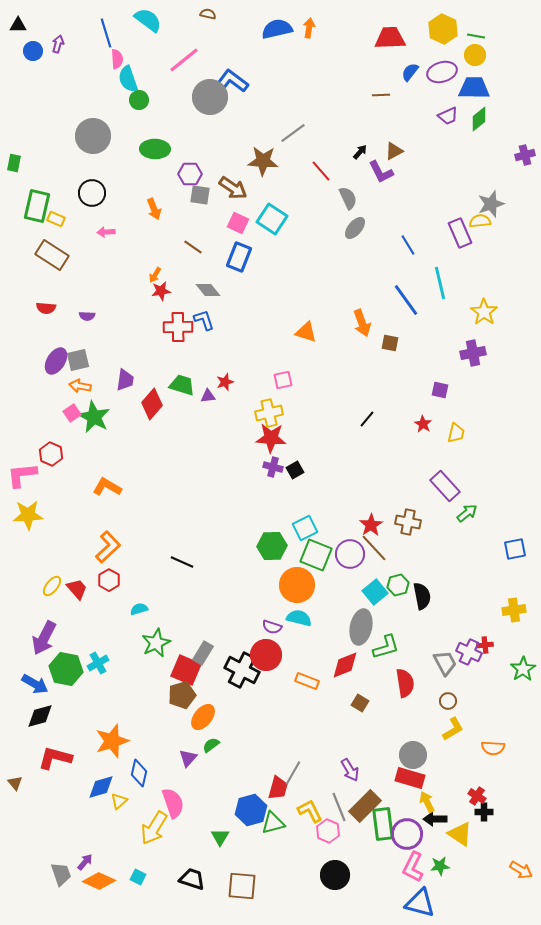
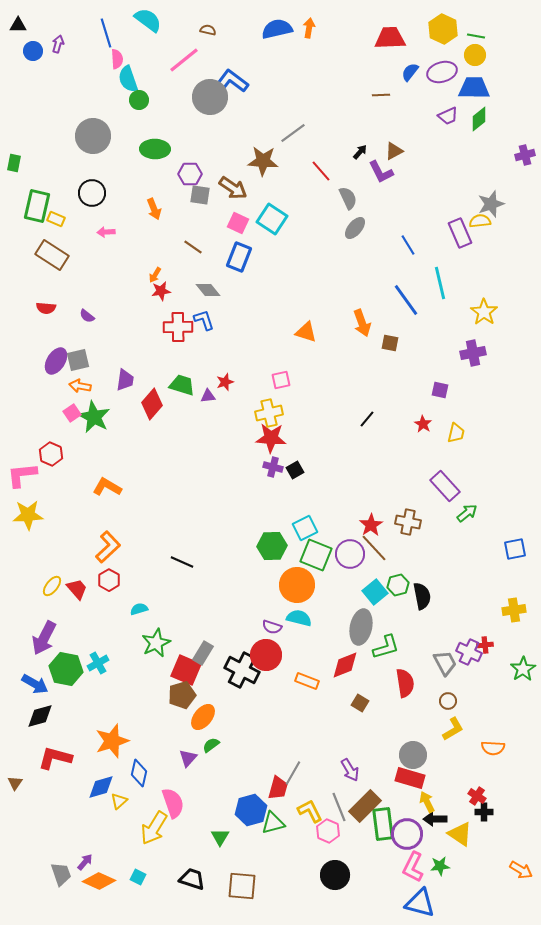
brown semicircle at (208, 14): moved 16 px down
purple semicircle at (87, 316): rotated 35 degrees clockwise
pink square at (283, 380): moved 2 px left
brown triangle at (15, 783): rotated 14 degrees clockwise
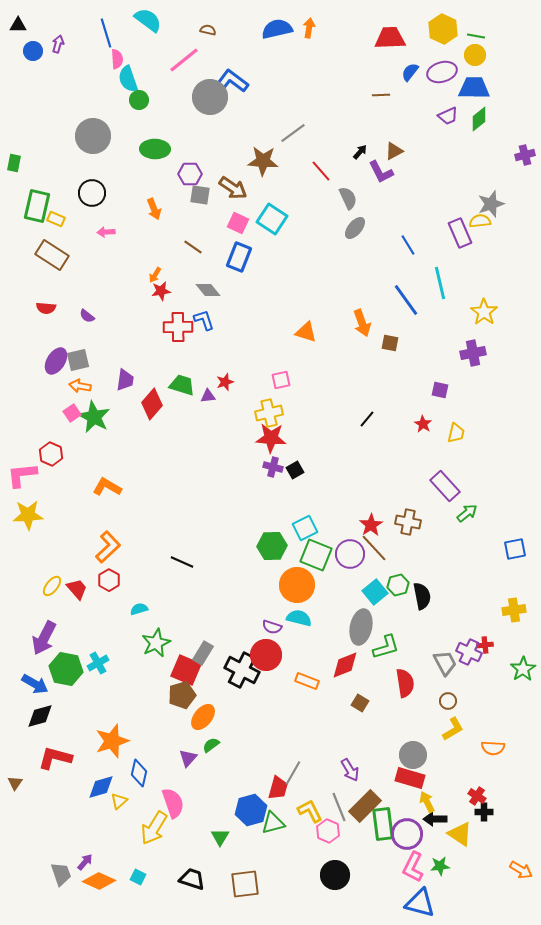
brown square at (242, 886): moved 3 px right, 2 px up; rotated 12 degrees counterclockwise
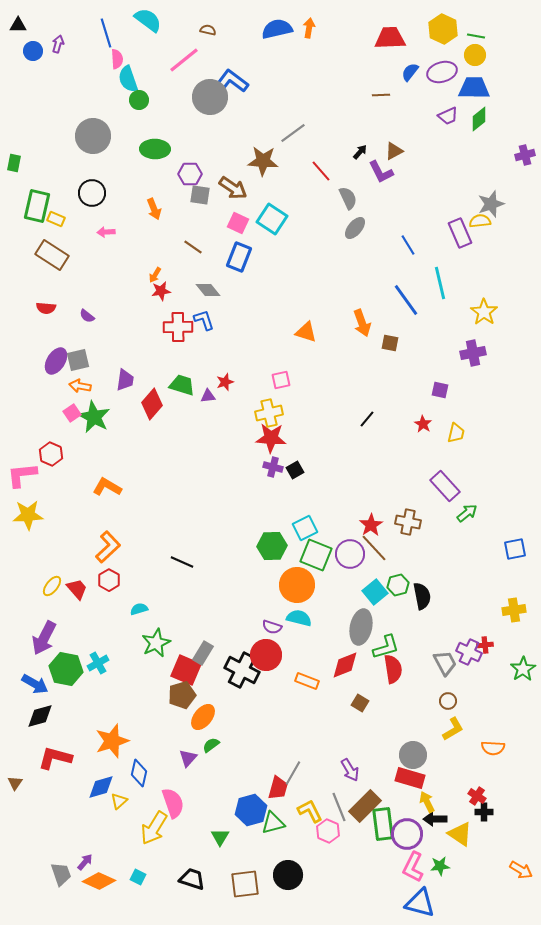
red semicircle at (405, 683): moved 12 px left, 14 px up
black circle at (335, 875): moved 47 px left
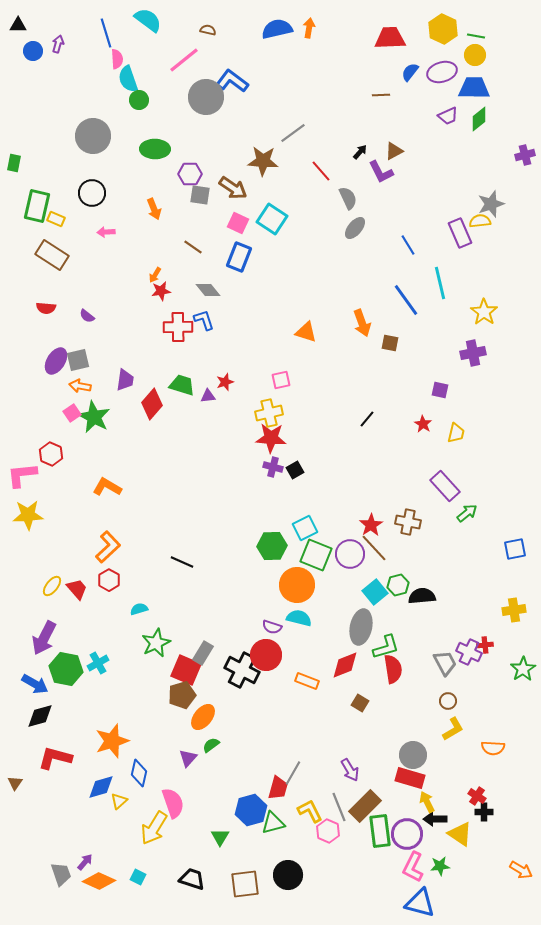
gray circle at (210, 97): moved 4 px left
black semicircle at (422, 596): rotated 84 degrees counterclockwise
green rectangle at (383, 824): moved 3 px left, 7 px down
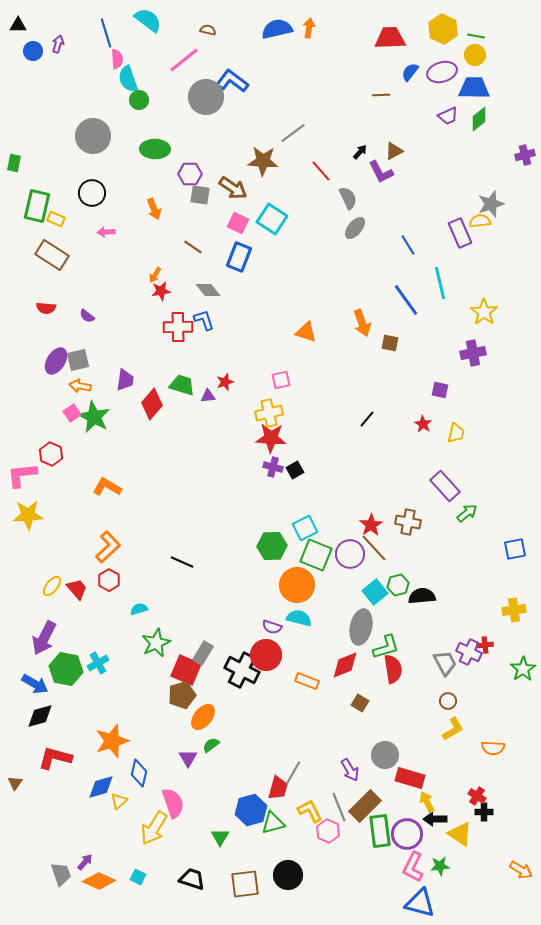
gray circle at (413, 755): moved 28 px left
purple triangle at (188, 758): rotated 12 degrees counterclockwise
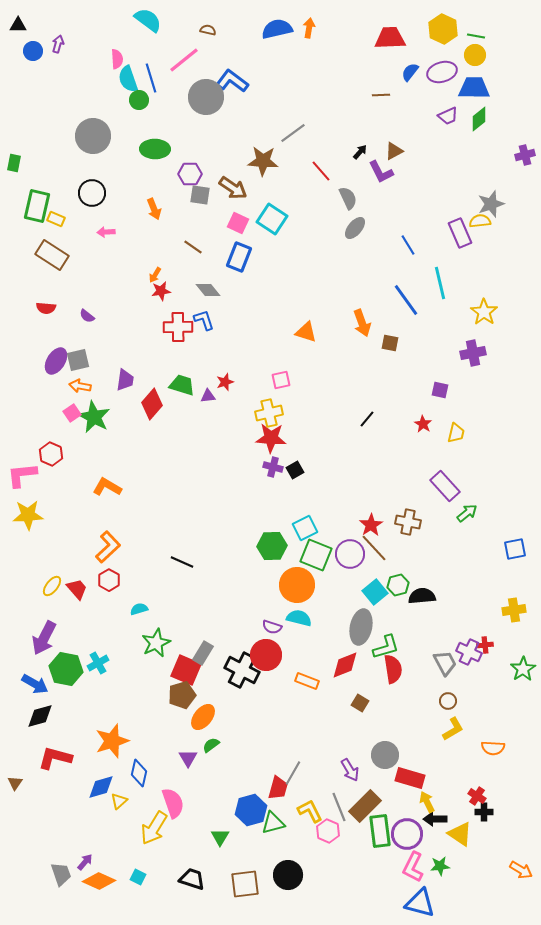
blue line at (106, 33): moved 45 px right, 45 px down
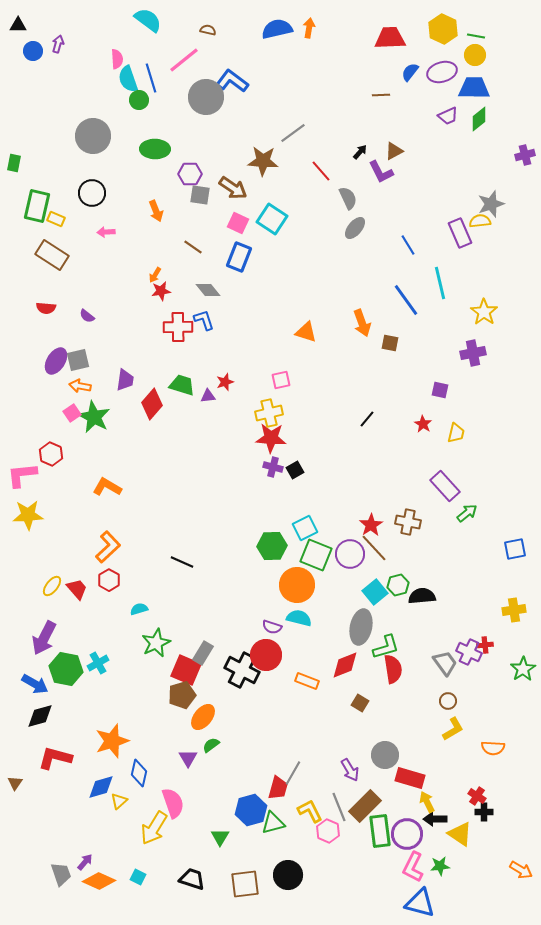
orange arrow at (154, 209): moved 2 px right, 2 px down
gray trapezoid at (445, 663): rotated 8 degrees counterclockwise
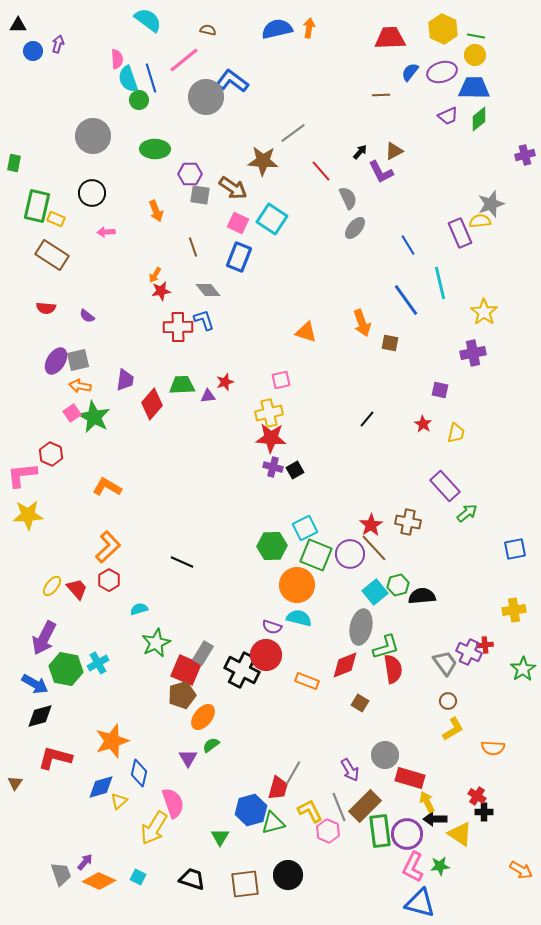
brown line at (193, 247): rotated 36 degrees clockwise
green trapezoid at (182, 385): rotated 20 degrees counterclockwise
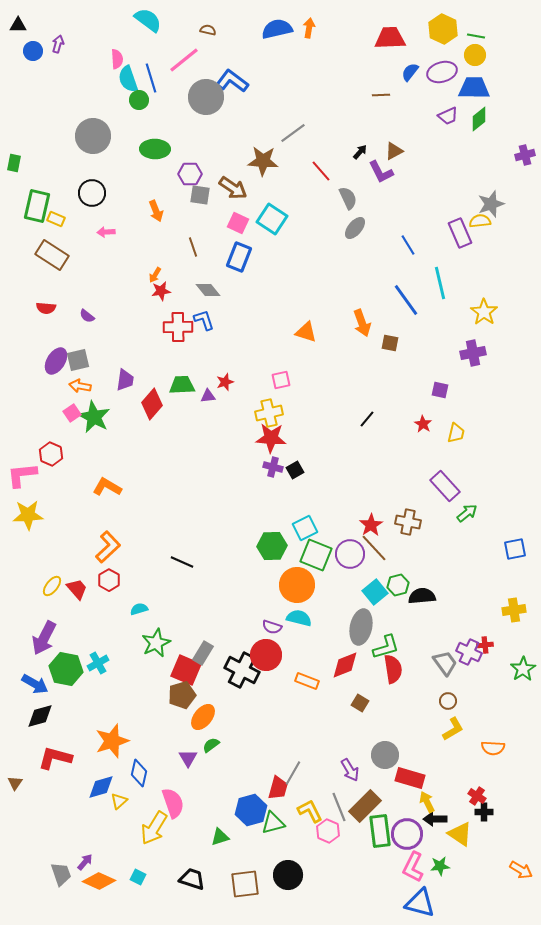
green triangle at (220, 837): rotated 42 degrees clockwise
